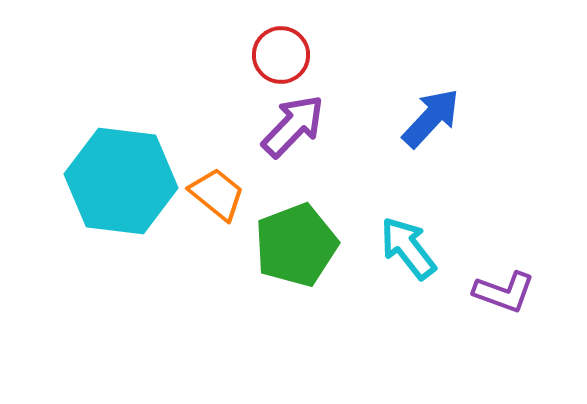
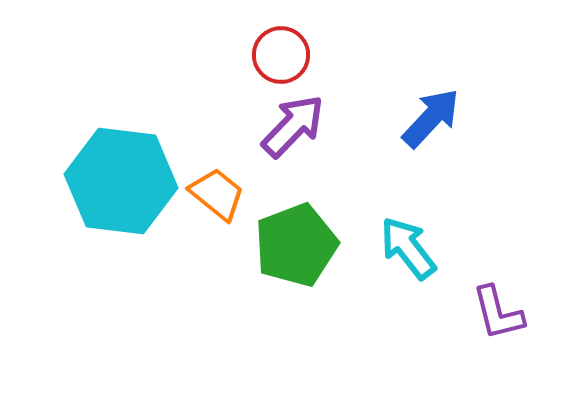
purple L-shape: moved 6 px left, 21 px down; rotated 56 degrees clockwise
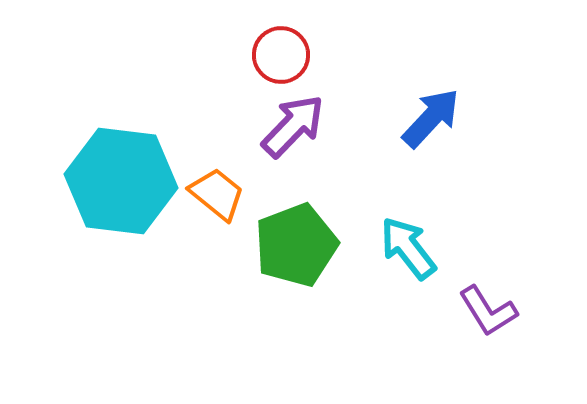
purple L-shape: moved 10 px left, 2 px up; rotated 18 degrees counterclockwise
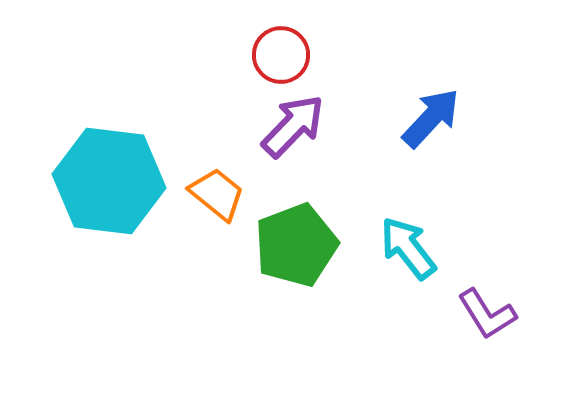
cyan hexagon: moved 12 px left
purple L-shape: moved 1 px left, 3 px down
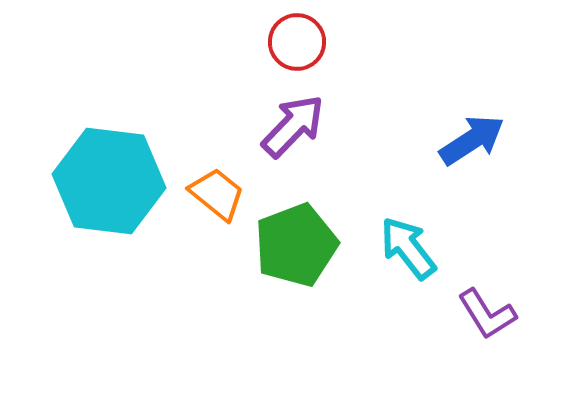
red circle: moved 16 px right, 13 px up
blue arrow: moved 41 px right, 22 px down; rotated 14 degrees clockwise
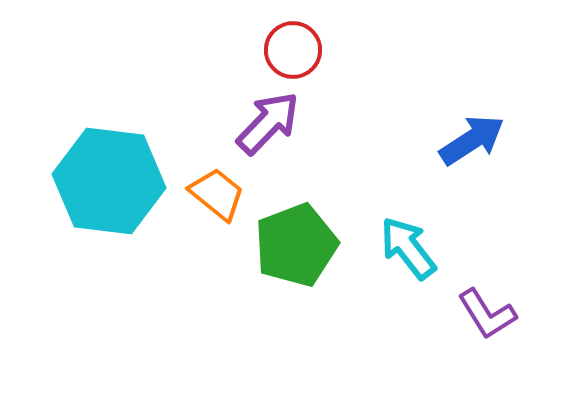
red circle: moved 4 px left, 8 px down
purple arrow: moved 25 px left, 3 px up
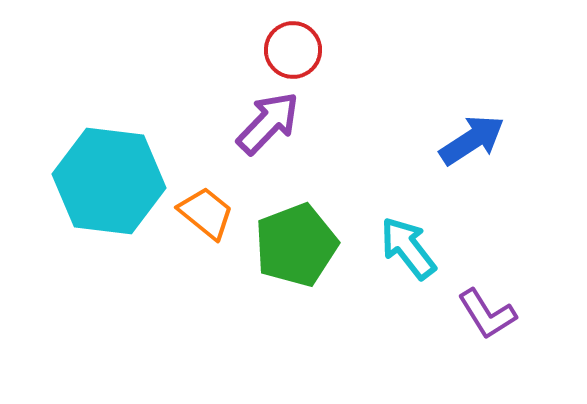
orange trapezoid: moved 11 px left, 19 px down
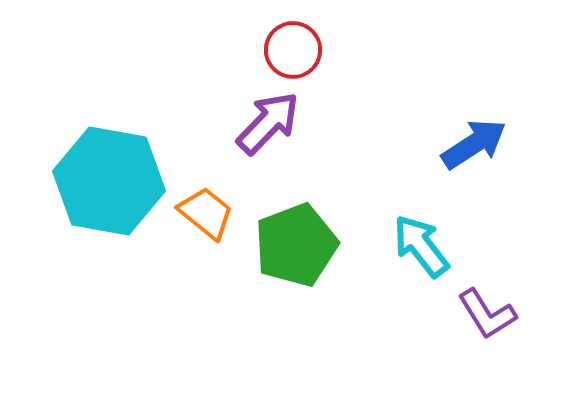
blue arrow: moved 2 px right, 4 px down
cyan hexagon: rotated 3 degrees clockwise
cyan arrow: moved 13 px right, 2 px up
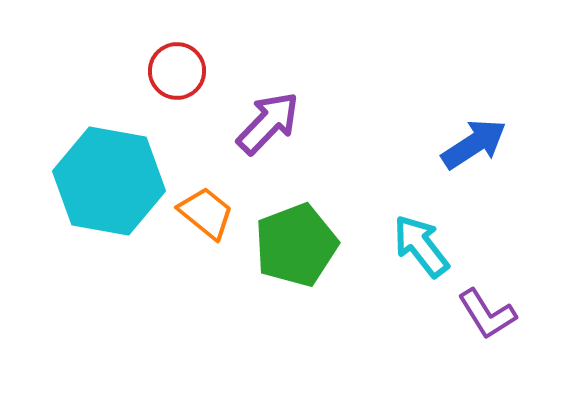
red circle: moved 116 px left, 21 px down
